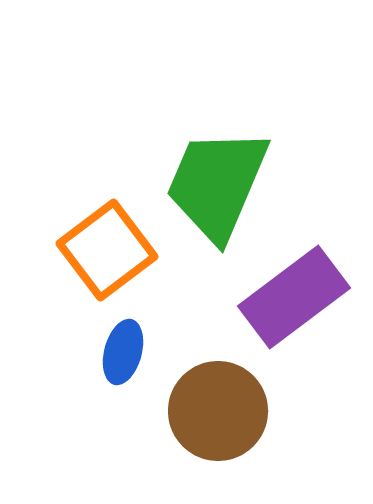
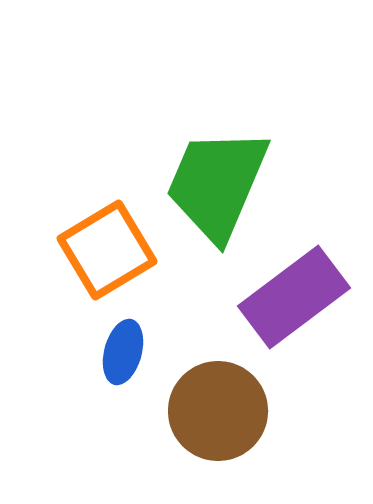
orange square: rotated 6 degrees clockwise
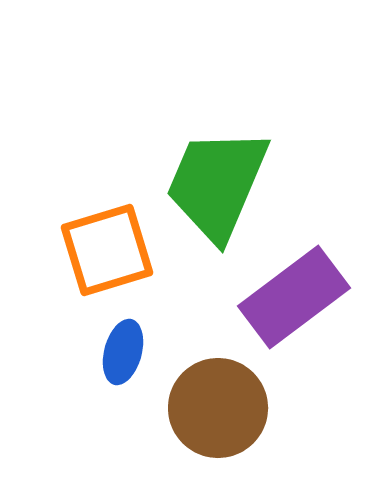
orange square: rotated 14 degrees clockwise
brown circle: moved 3 px up
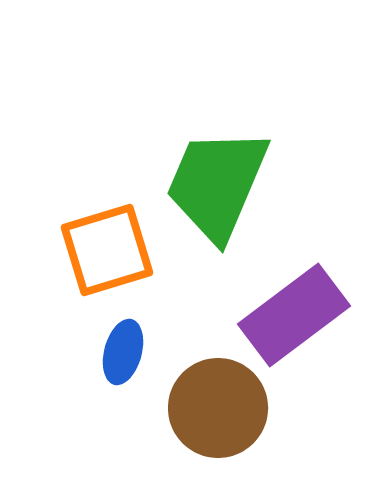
purple rectangle: moved 18 px down
